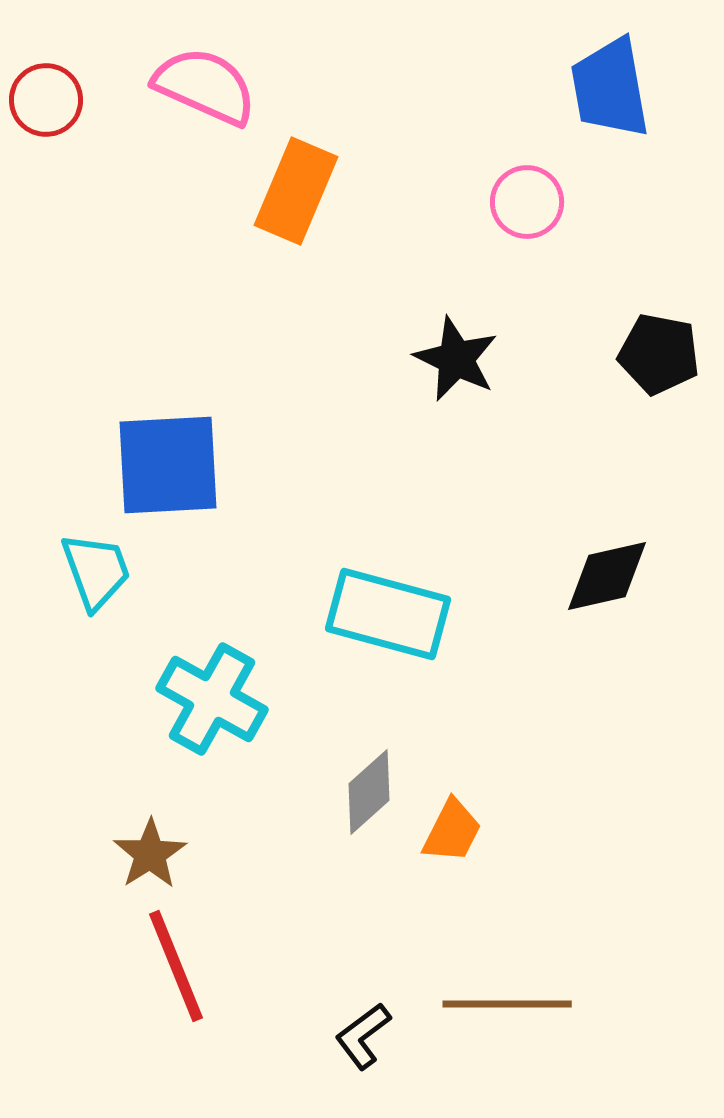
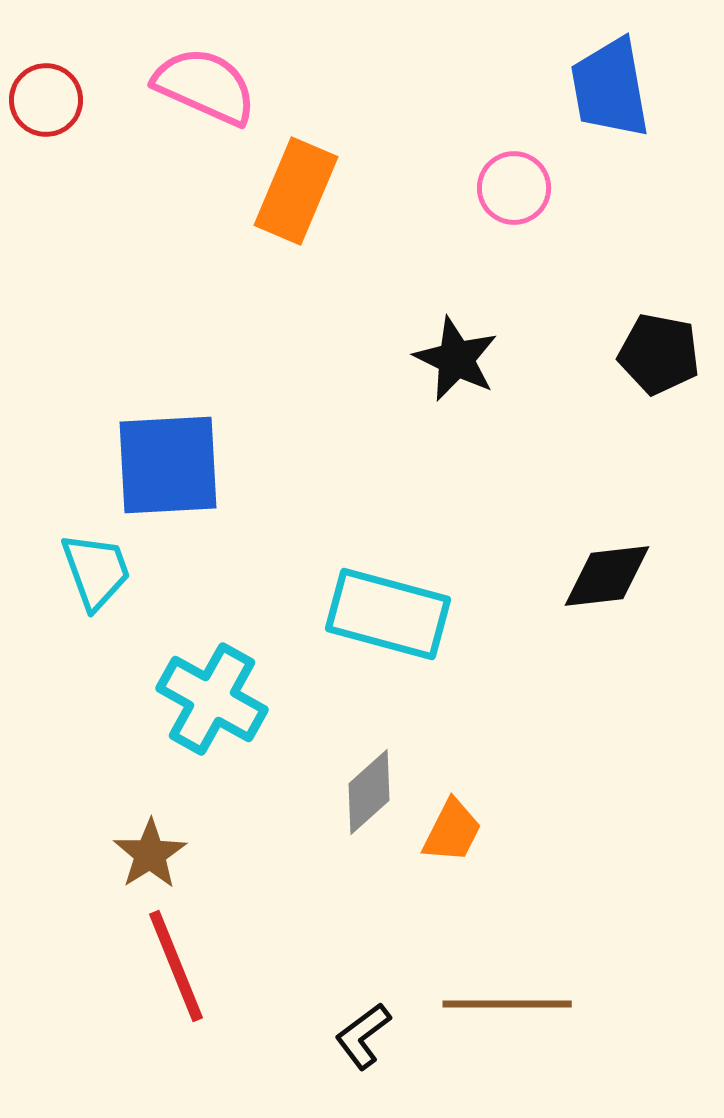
pink circle: moved 13 px left, 14 px up
black diamond: rotated 6 degrees clockwise
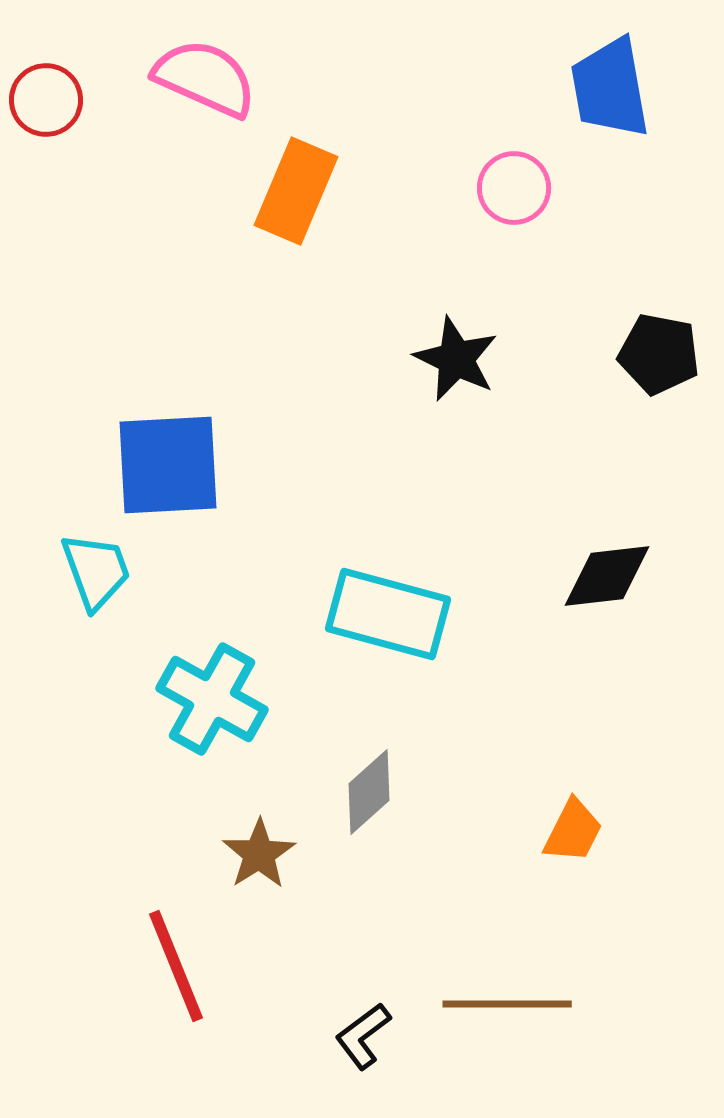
pink semicircle: moved 8 px up
orange trapezoid: moved 121 px right
brown star: moved 109 px right
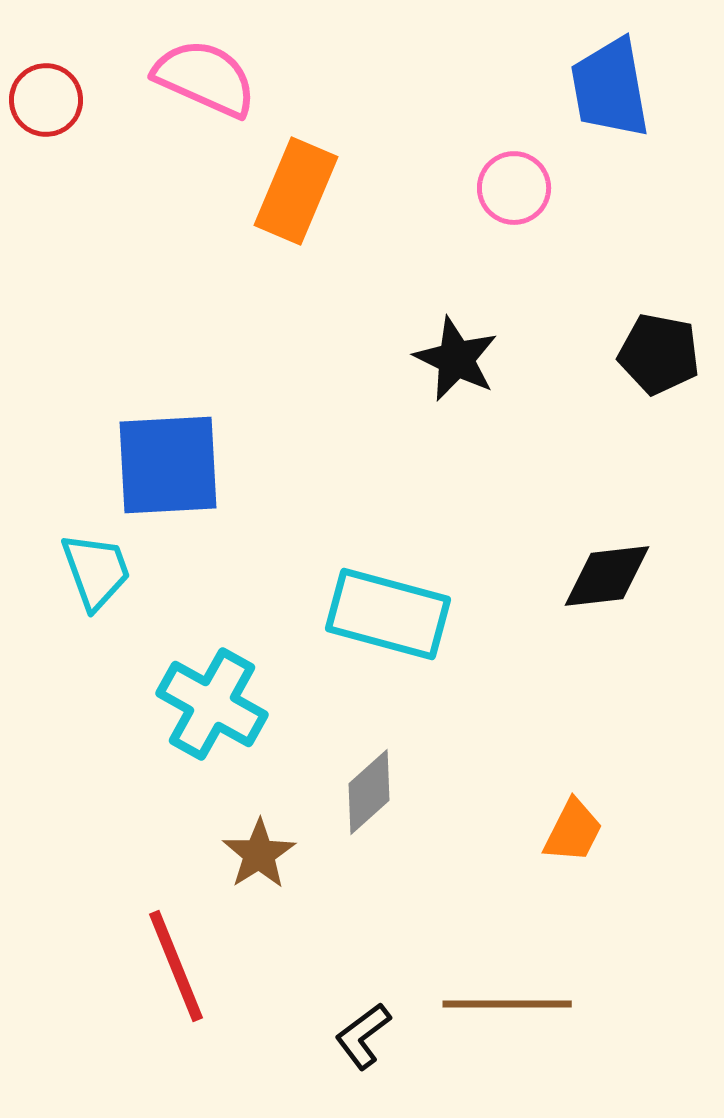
cyan cross: moved 5 px down
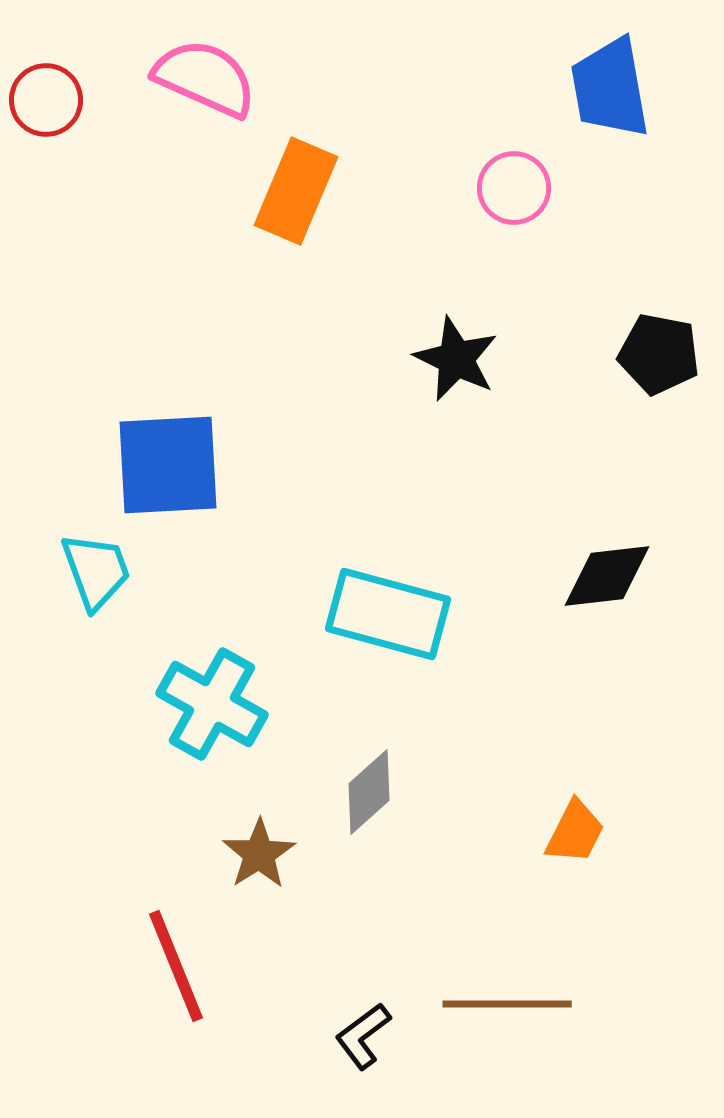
orange trapezoid: moved 2 px right, 1 px down
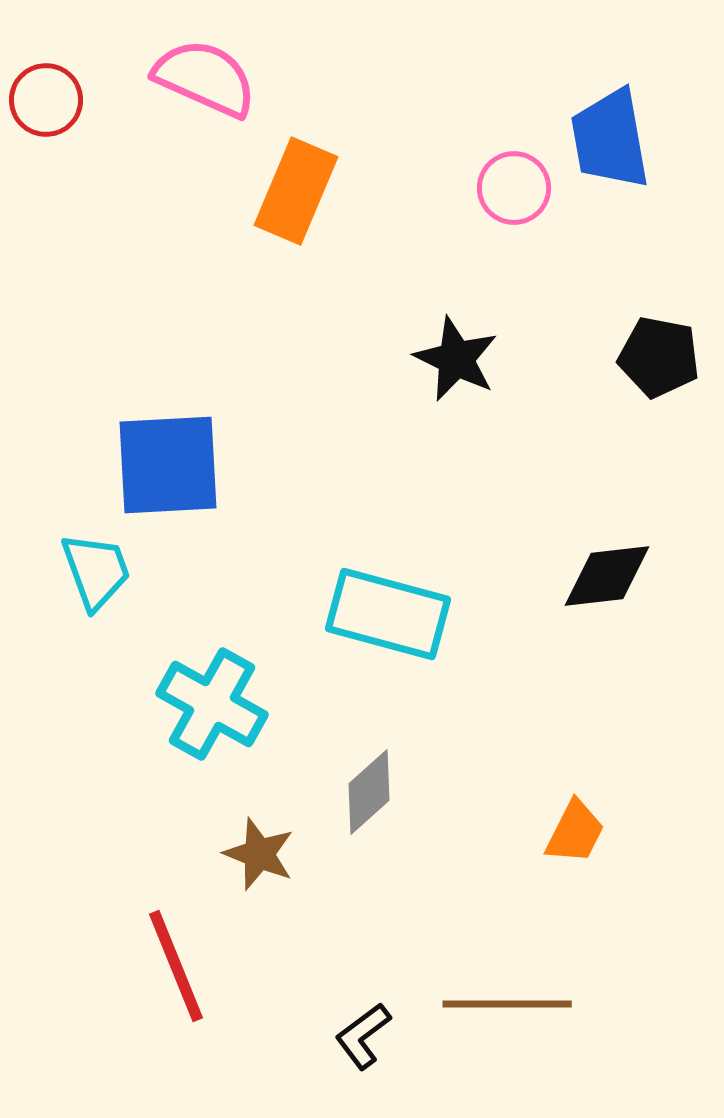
blue trapezoid: moved 51 px down
black pentagon: moved 3 px down
brown star: rotated 18 degrees counterclockwise
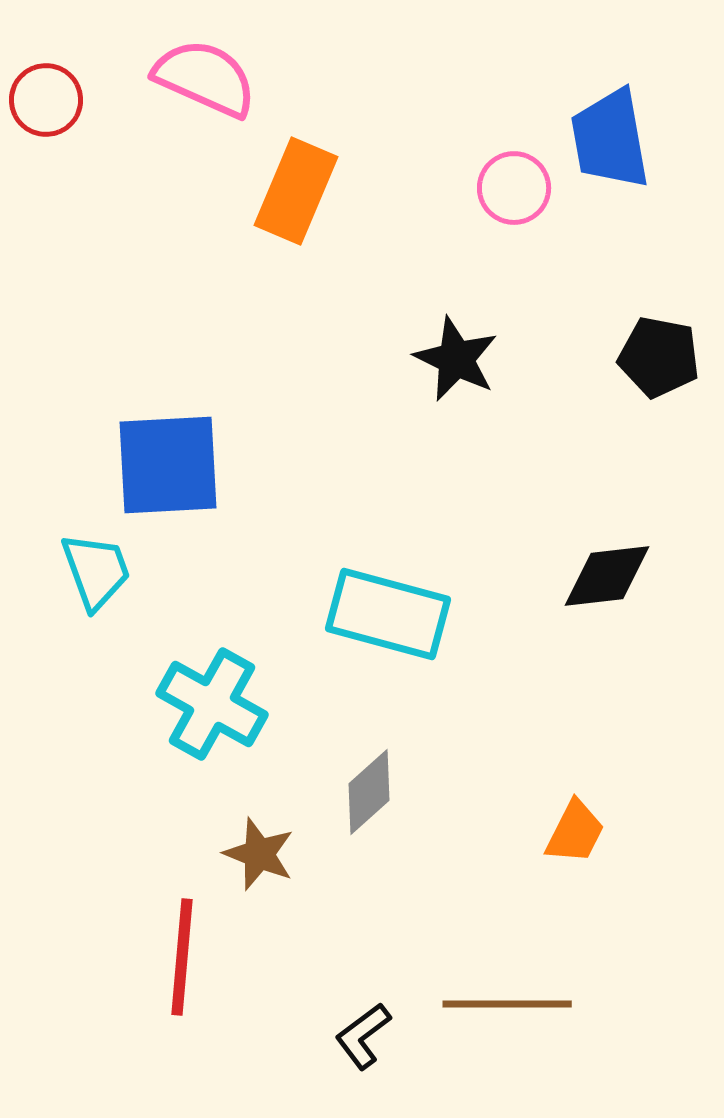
red line: moved 6 px right, 9 px up; rotated 27 degrees clockwise
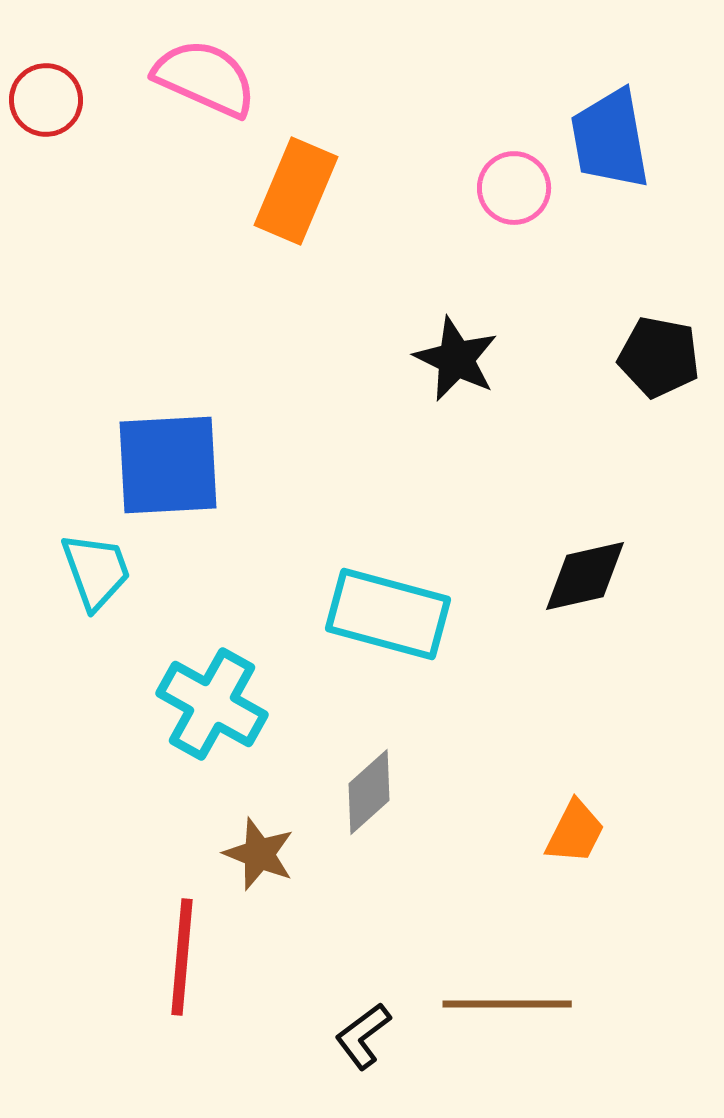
black diamond: moved 22 px left; rotated 6 degrees counterclockwise
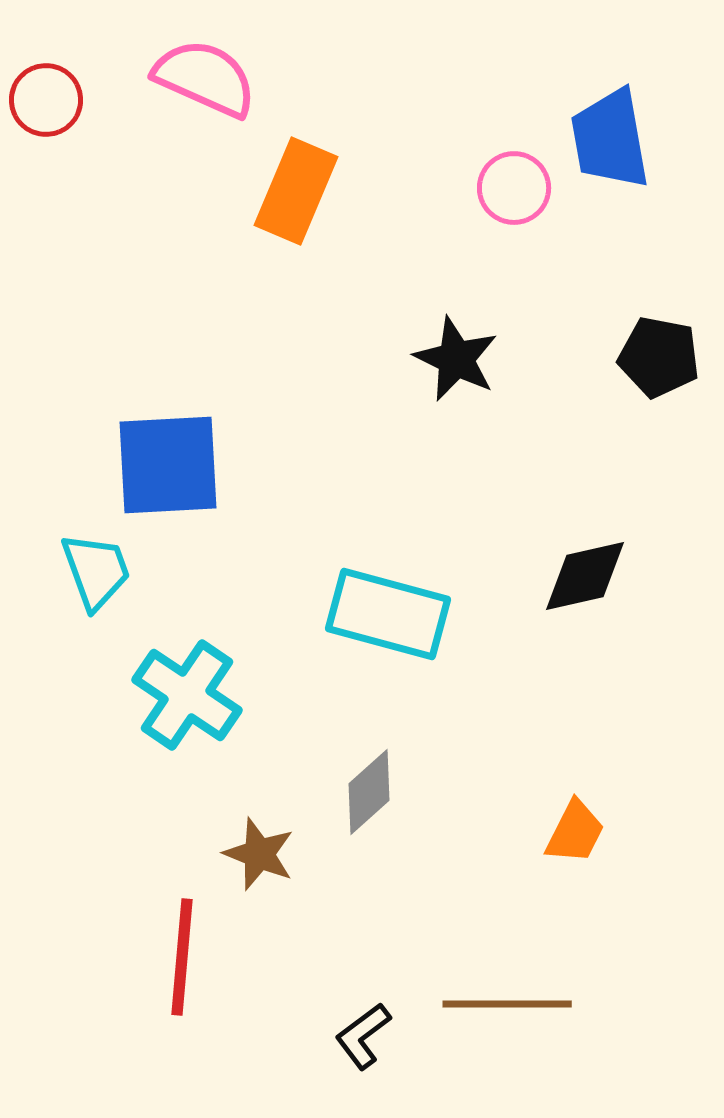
cyan cross: moved 25 px left, 9 px up; rotated 5 degrees clockwise
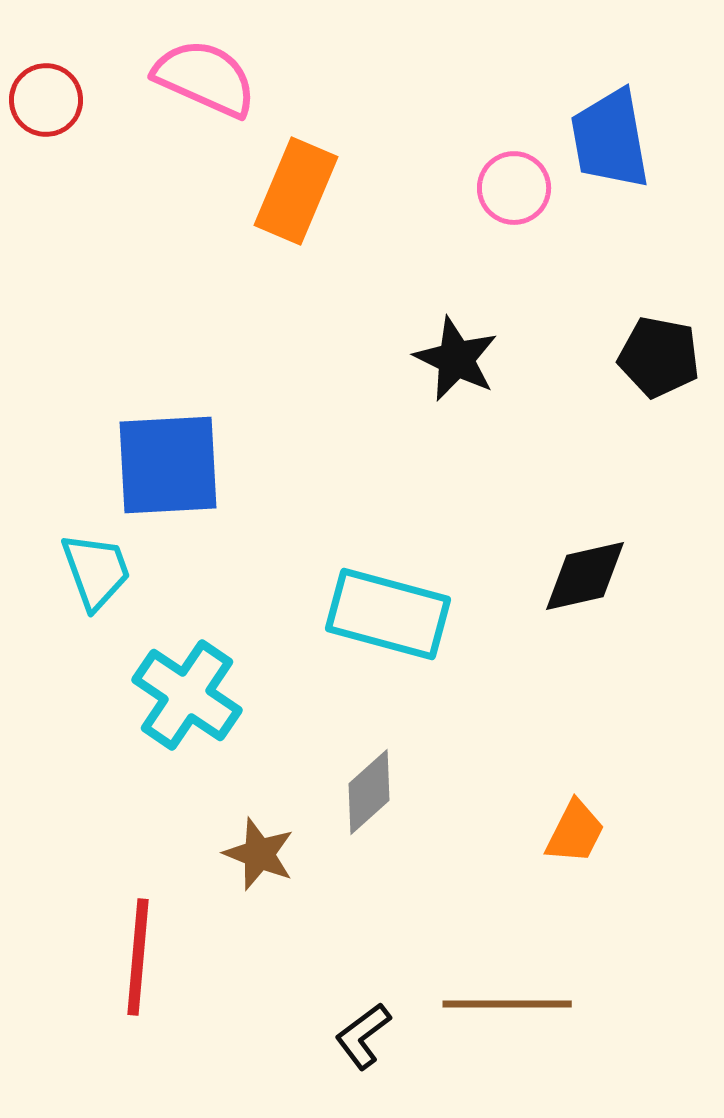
red line: moved 44 px left
